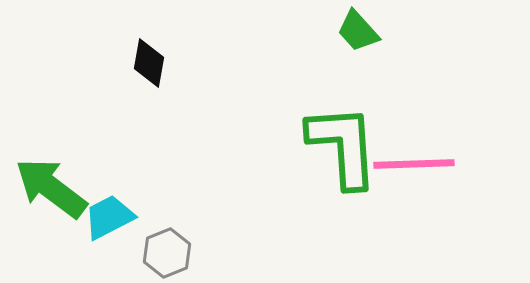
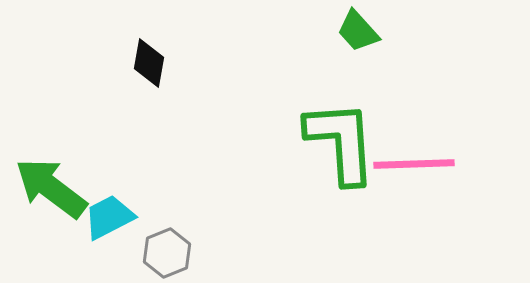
green L-shape: moved 2 px left, 4 px up
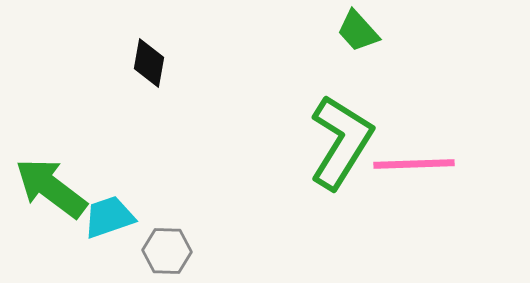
green L-shape: rotated 36 degrees clockwise
cyan trapezoid: rotated 8 degrees clockwise
gray hexagon: moved 2 px up; rotated 24 degrees clockwise
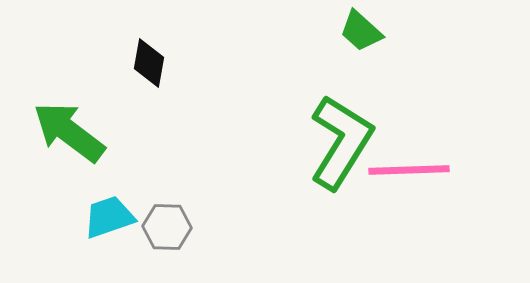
green trapezoid: moved 3 px right; rotated 6 degrees counterclockwise
pink line: moved 5 px left, 6 px down
green arrow: moved 18 px right, 56 px up
gray hexagon: moved 24 px up
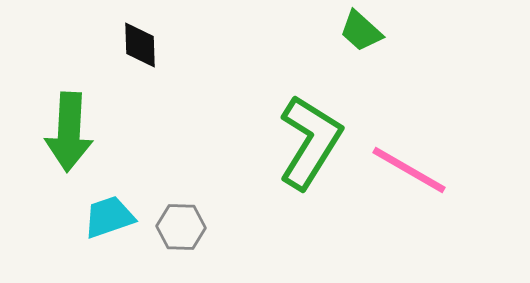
black diamond: moved 9 px left, 18 px up; rotated 12 degrees counterclockwise
green arrow: rotated 124 degrees counterclockwise
green L-shape: moved 31 px left
pink line: rotated 32 degrees clockwise
gray hexagon: moved 14 px right
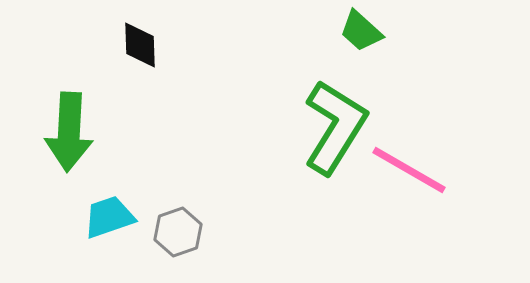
green L-shape: moved 25 px right, 15 px up
gray hexagon: moved 3 px left, 5 px down; rotated 21 degrees counterclockwise
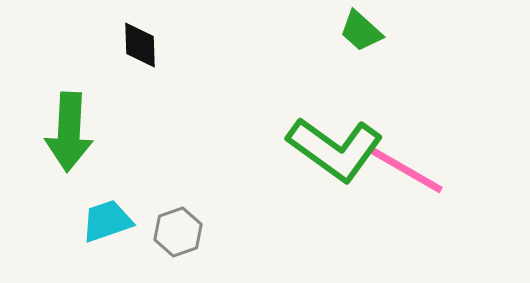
green L-shape: moved 22 px down; rotated 94 degrees clockwise
pink line: moved 3 px left
cyan trapezoid: moved 2 px left, 4 px down
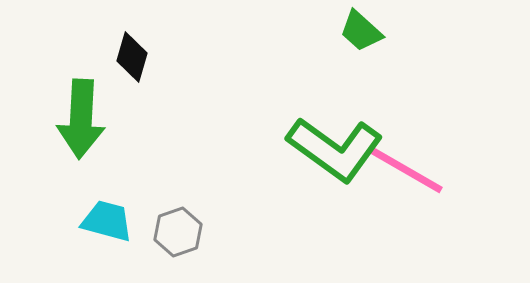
black diamond: moved 8 px left, 12 px down; rotated 18 degrees clockwise
green arrow: moved 12 px right, 13 px up
cyan trapezoid: rotated 34 degrees clockwise
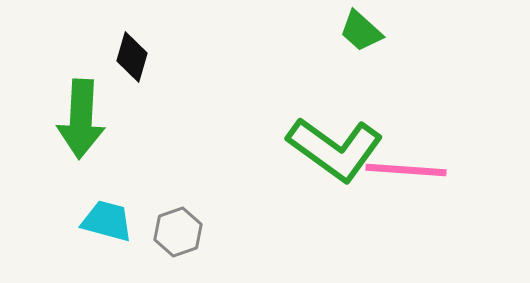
pink line: rotated 26 degrees counterclockwise
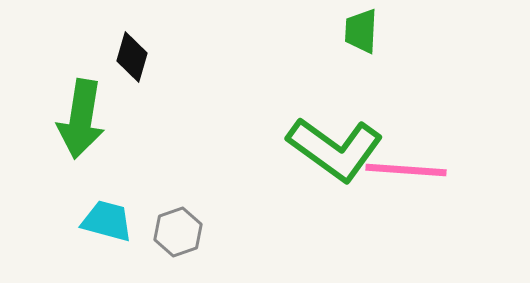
green trapezoid: rotated 51 degrees clockwise
green arrow: rotated 6 degrees clockwise
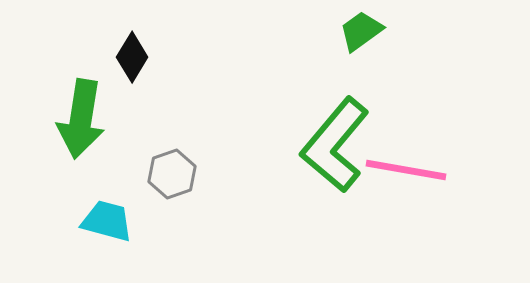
green trapezoid: rotated 51 degrees clockwise
black diamond: rotated 15 degrees clockwise
green L-shape: moved 4 px up; rotated 94 degrees clockwise
pink line: rotated 6 degrees clockwise
gray hexagon: moved 6 px left, 58 px up
